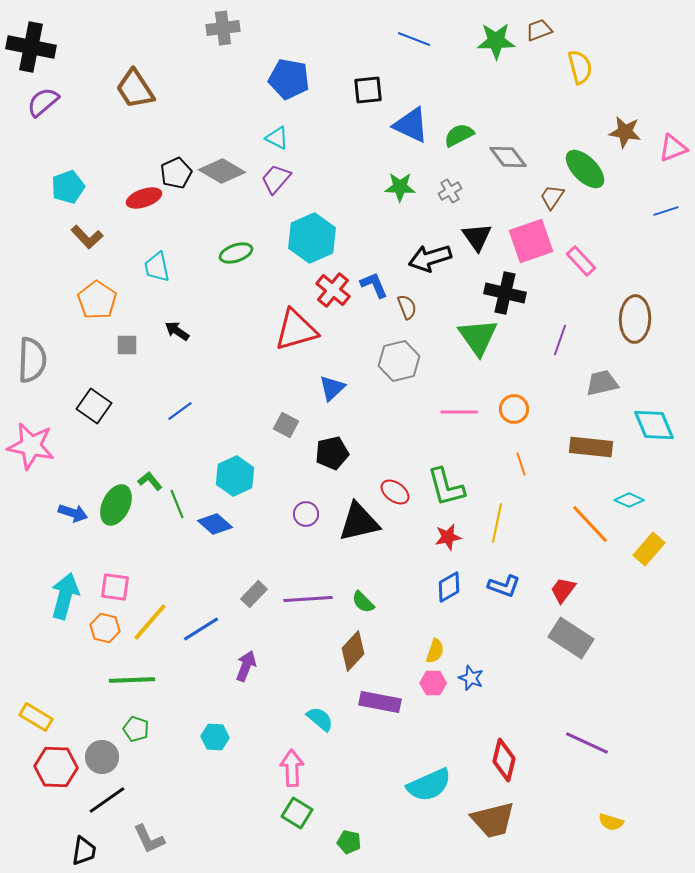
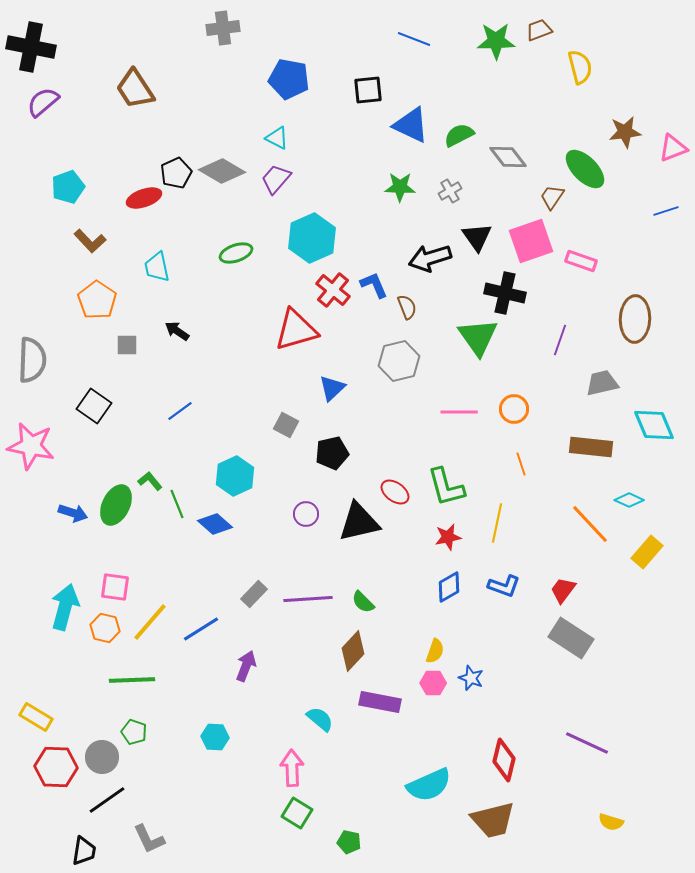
brown star at (625, 132): rotated 16 degrees counterclockwise
brown L-shape at (87, 237): moved 3 px right, 4 px down
pink rectangle at (581, 261): rotated 28 degrees counterclockwise
yellow rectangle at (649, 549): moved 2 px left, 3 px down
cyan arrow at (65, 596): moved 11 px down
green pentagon at (136, 729): moved 2 px left, 3 px down
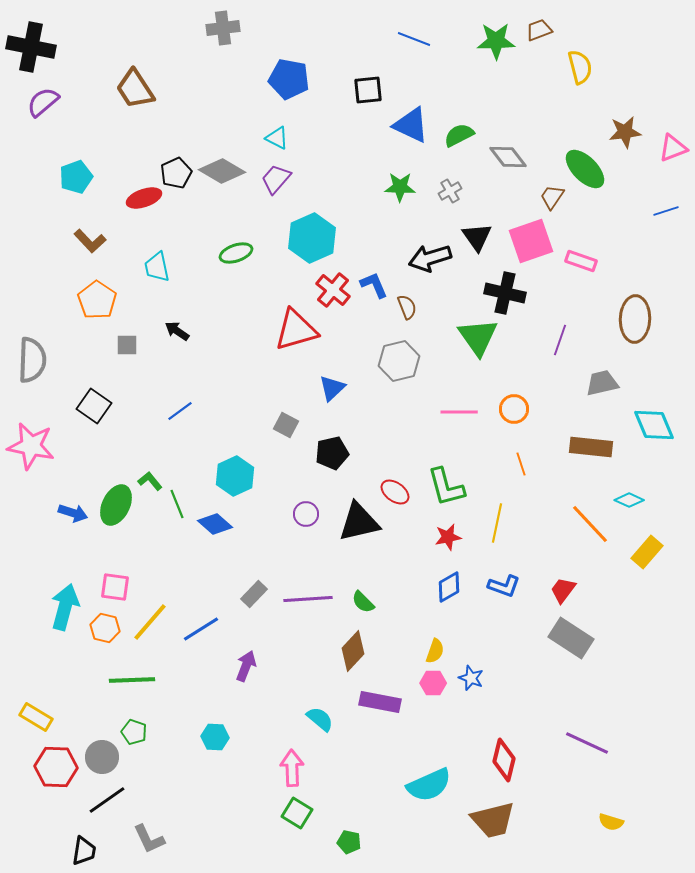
cyan pentagon at (68, 187): moved 8 px right, 10 px up
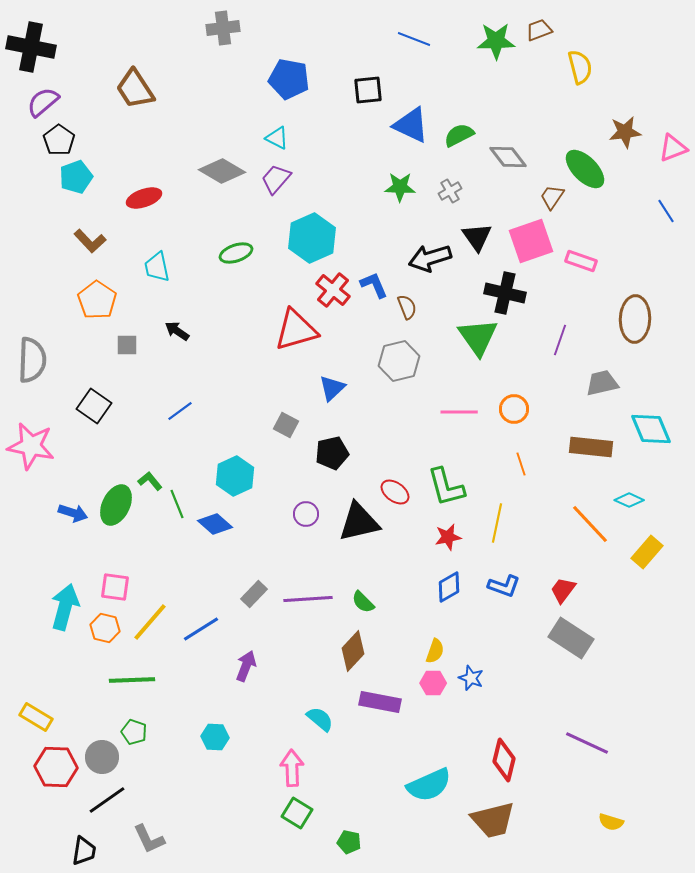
black pentagon at (176, 173): moved 117 px left, 33 px up; rotated 12 degrees counterclockwise
blue line at (666, 211): rotated 75 degrees clockwise
cyan diamond at (654, 425): moved 3 px left, 4 px down
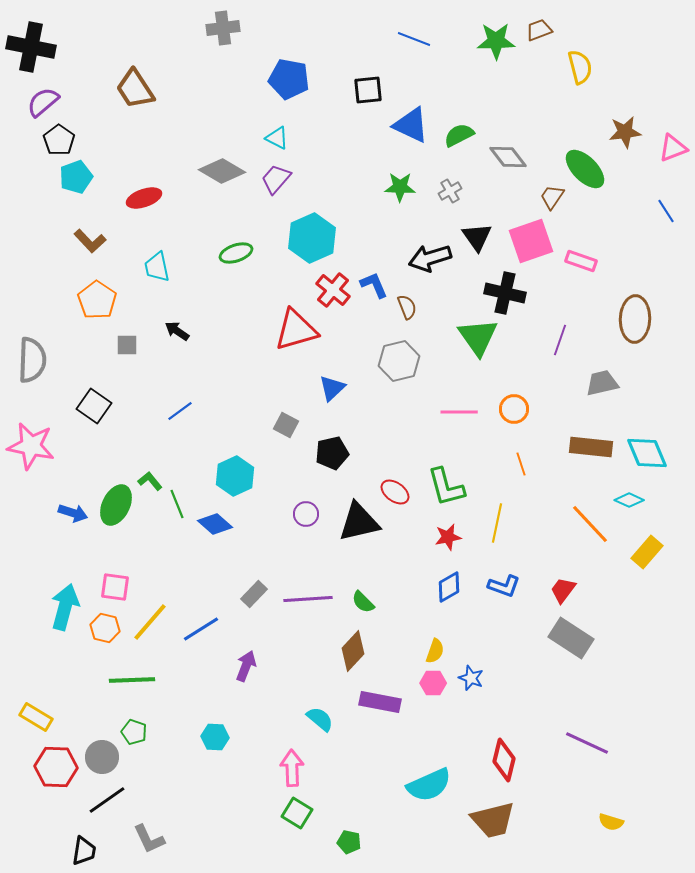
cyan diamond at (651, 429): moved 4 px left, 24 px down
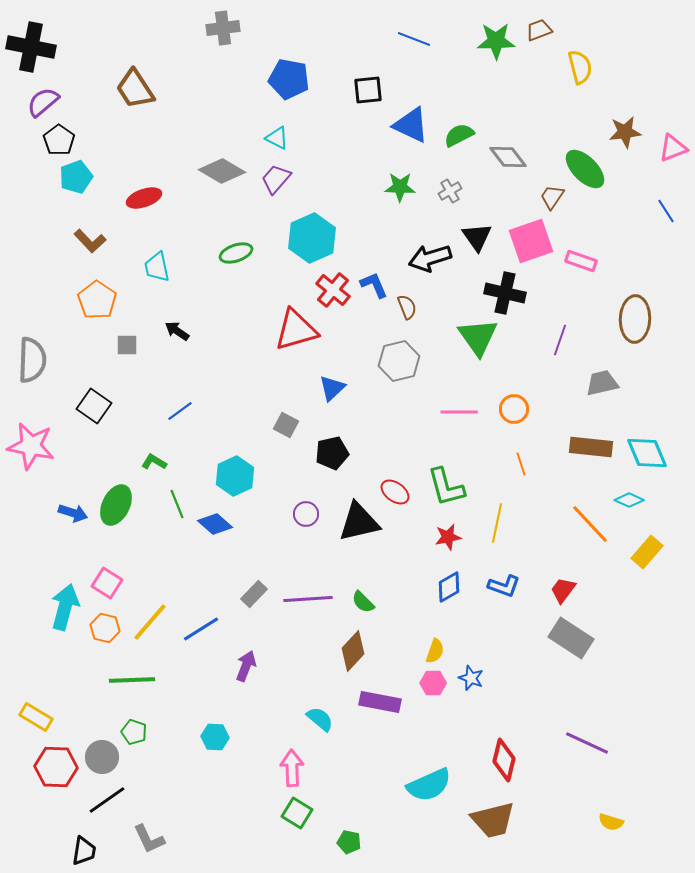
green L-shape at (150, 481): moved 4 px right, 19 px up; rotated 20 degrees counterclockwise
pink square at (115, 587): moved 8 px left, 4 px up; rotated 24 degrees clockwise
